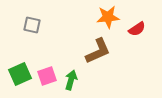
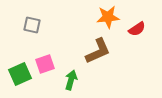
pink square: moved 2 px left, 12 px up
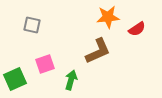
green square: moved 5 px left, 5 px down
